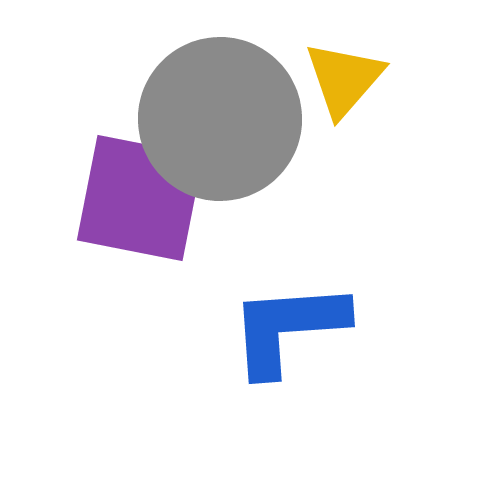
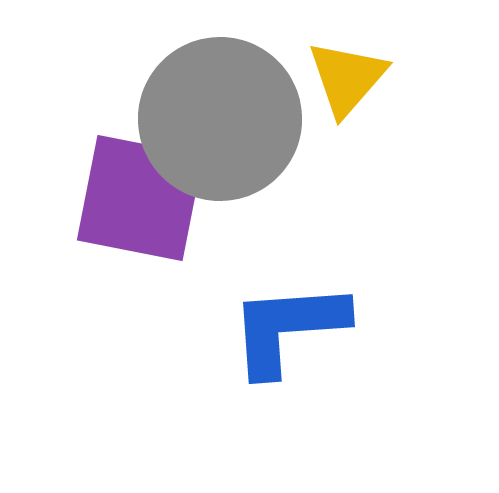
yellow triangle: moved 3 px right, 1 px up
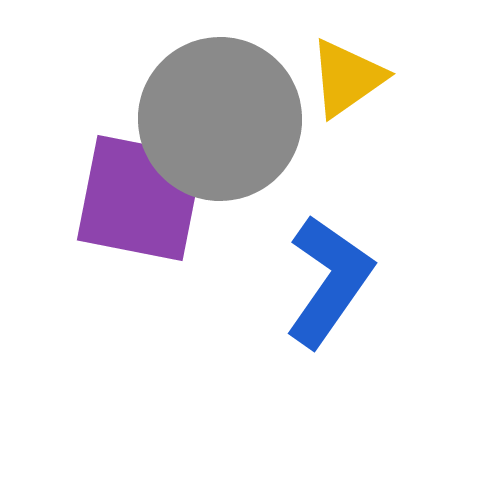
yellow triangle: rotated 14 degrees clockwise
blue L-shape: moved 41 px right, 47 px up; rotated 129 degrees clockwise
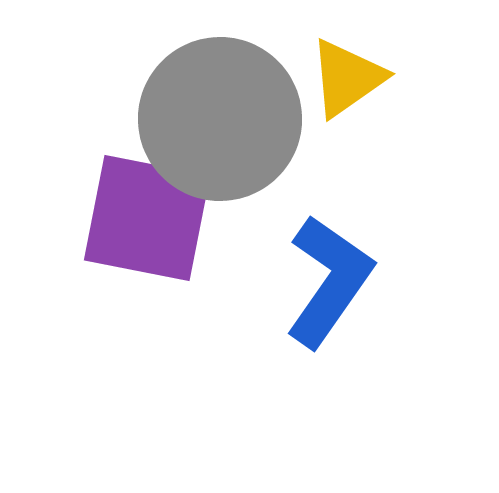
purple square: moved 7 px right, 20 px down
